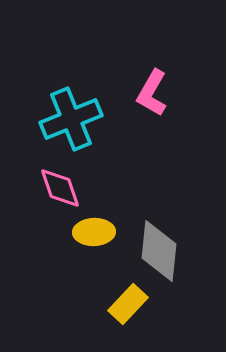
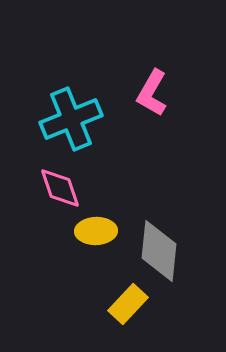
yellow ellipse: moved 2 px right, 1 px up
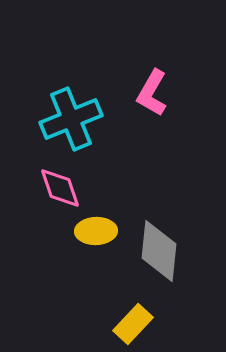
yellow rectangle: moved 5 px right, 20 px down
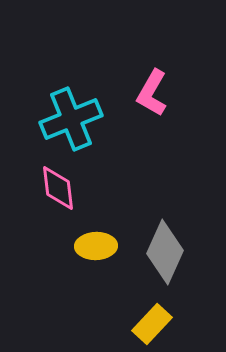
pink diamond: moved 2 px left; rotated 12 degrees clockwise
yellow ellipse: moved 15 px down
gray diamond: moved 6 px right, 1 px down; rotated 18 degrees clockwise
yellow rectangle: moved 19 px right
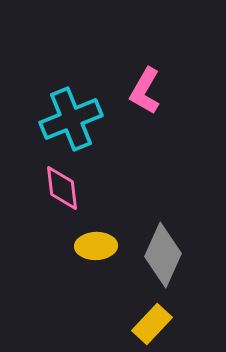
pink L-shape: moved 7 px left, 2 px up
pink diamond: moved 4 px right
gray diamond: moved 2 px left, 3 px down
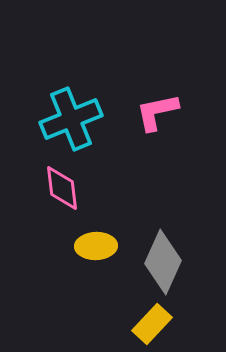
pink L-shape: moved 12 px right, 21 px down; rotated 48 degrees clockwise
gray diamond: moved 7 px down
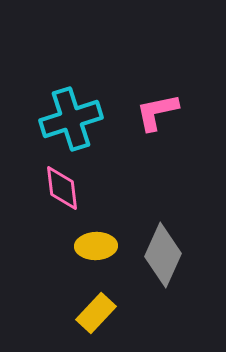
cyan cross: rotated 4 degrees clockwise
gray diamond: moved 7 px up
yellow rectangle: moved 56 px left, 11 px up
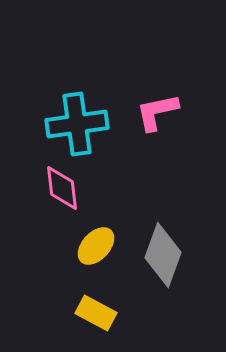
cyan cross: moved 6 px right, 5 px down; rotated 10 degrees clockwise
yellow ellipse: rotated 45 degrees counterclockwise
gray diamond: rotated 4 degrees counterclockwise
yellow rectangle: rotated 75 degrees clockwise
